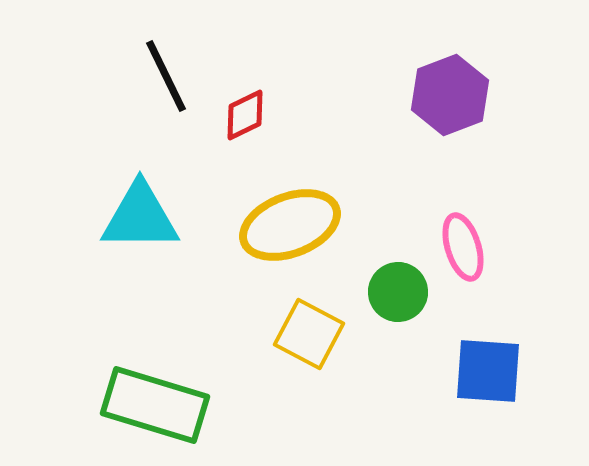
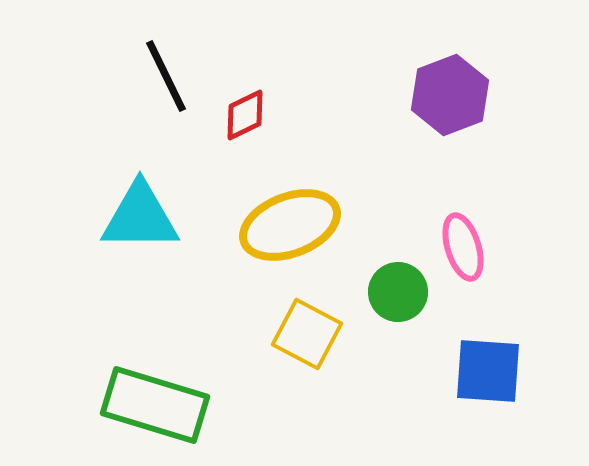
yellow square: moved 2 px left
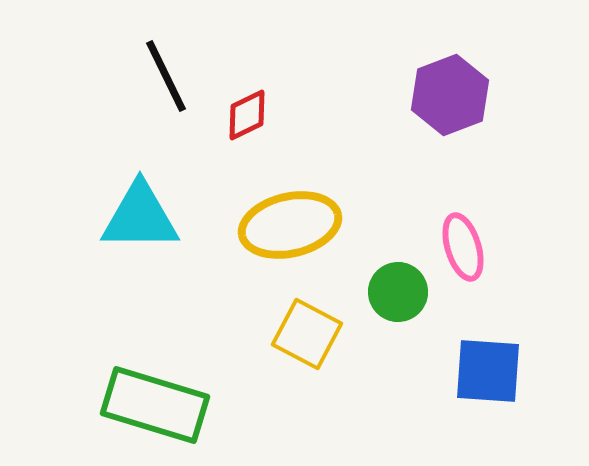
red diamond: moved 2 px right
yellow ellipse: rotated 8 degrees clockwise
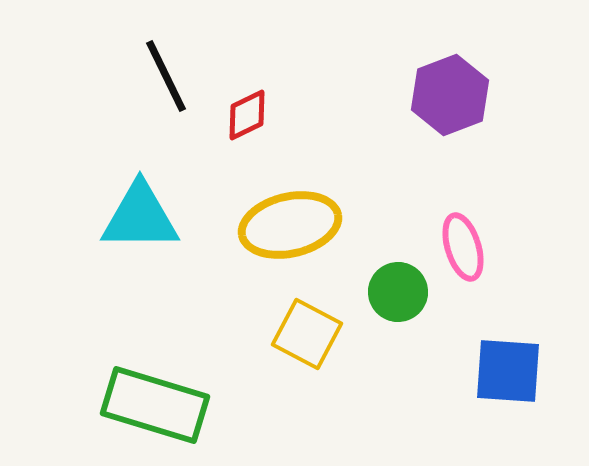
blue square: moved 20 px right
